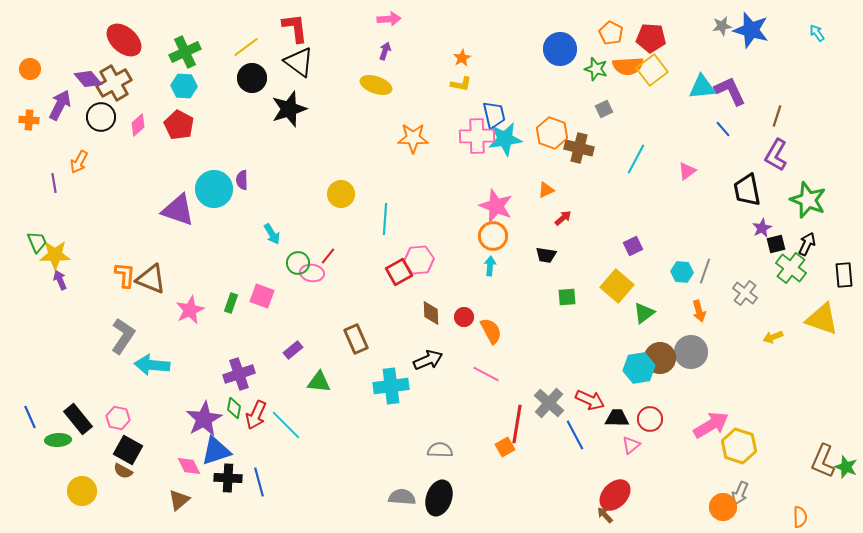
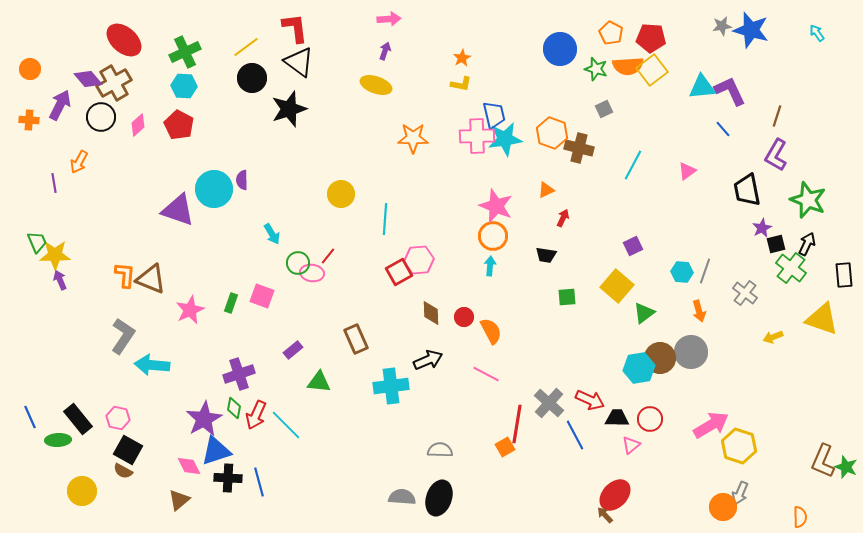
cyan line at (636, 159): moved 3 px left, 6 px down
red arrow at (563, 218): rotated 24 degrees counterclockwise
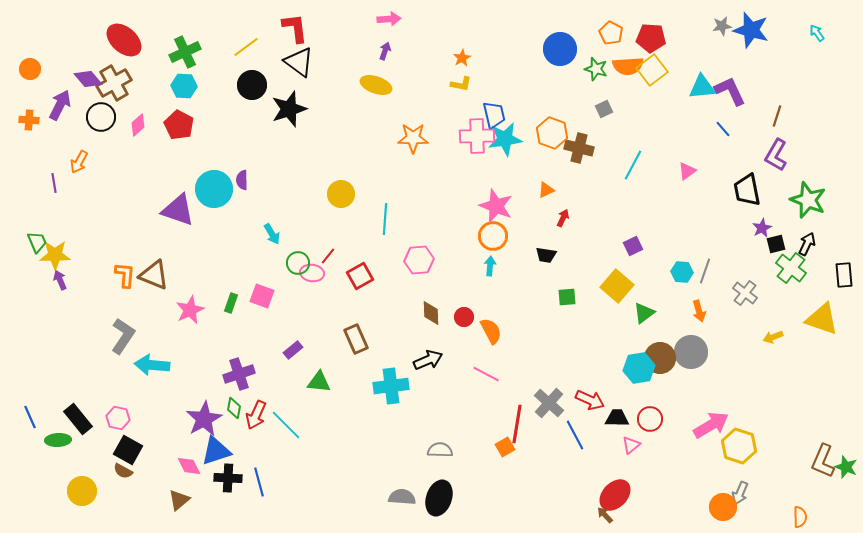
black circle at (252, 78): moved 7 px down
red square at (399, 272): moved 39 px left, 4 px down
brown triangle at (151, 279): moved 3 px right, 4 px up
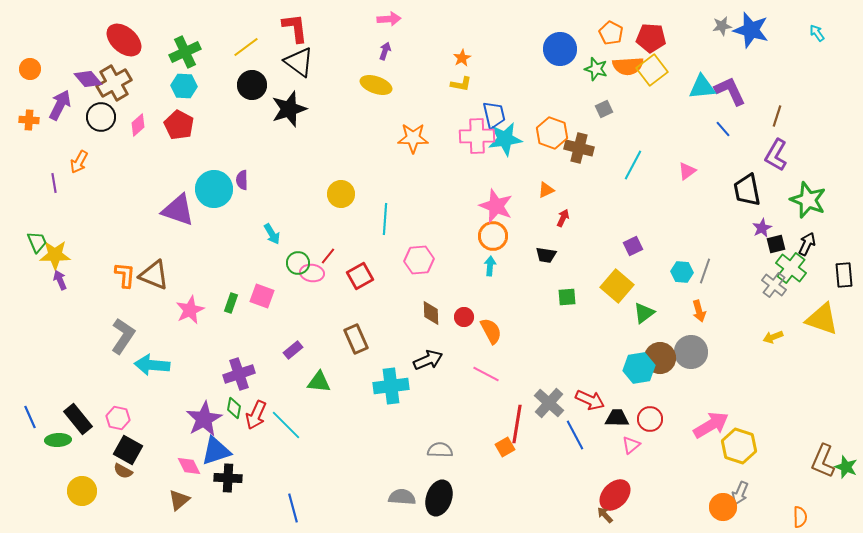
gray cross at (745, 293): moved 29 px right, 8 px up
blue line at (259, 482): moved 34 px right, 26 px down
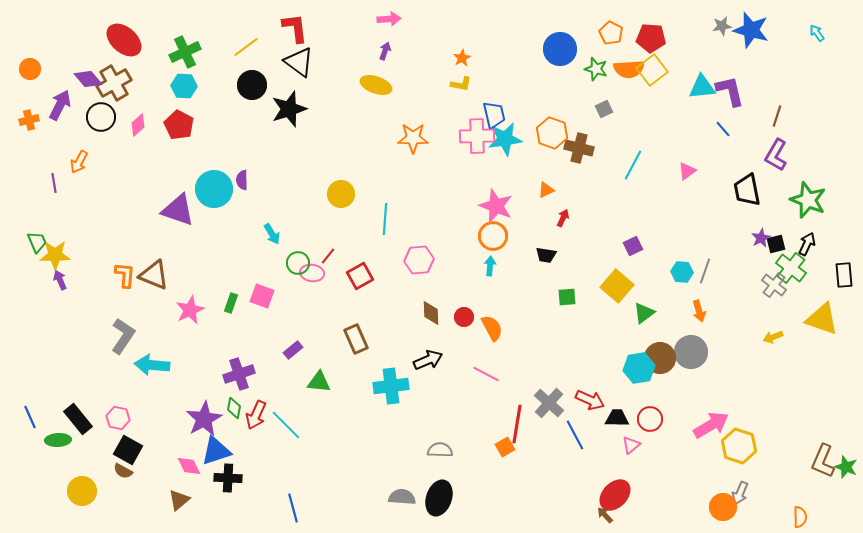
orange semicircle at (628, 66): moved 1 px right, 3 px down
purple L-shape at (730, 91): rotated 12 degrees clockwise
orange cross at (29, 120): rotated 18 degrees counterclockwise
purple star at (762, 228): moved 1 px left, 10 px down
orange semicircle at (491, 331): moved 1 px right, 3 px up
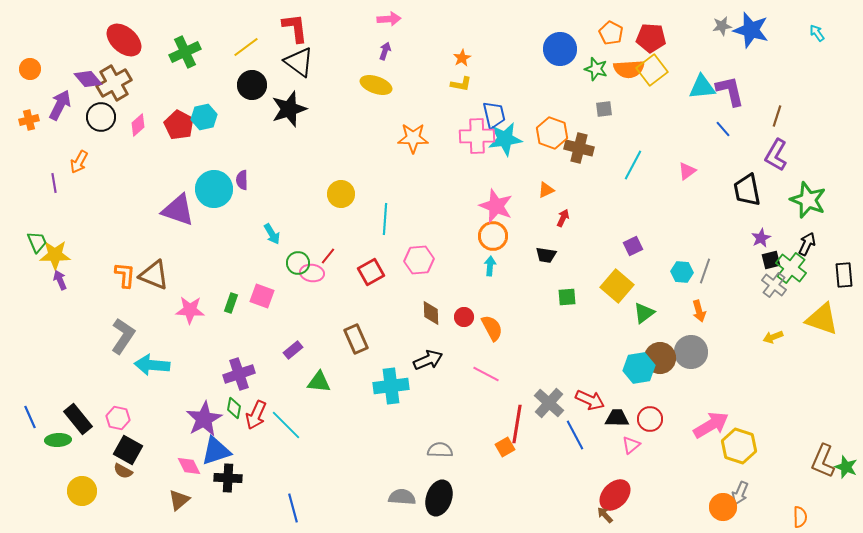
cyan hexagon at (184, 86): moved 20 px right, 31 px down; rotated 15 degrees counterclockwise
gray square at (604, 109): rotated 18 degrees clockwise
black square at (776, 244): moved 5 px left, 16 px down
red square at (360, 276): moved 11 px right, 4 px up
pink star at (190, 310): rotated 28 degrees clockwise
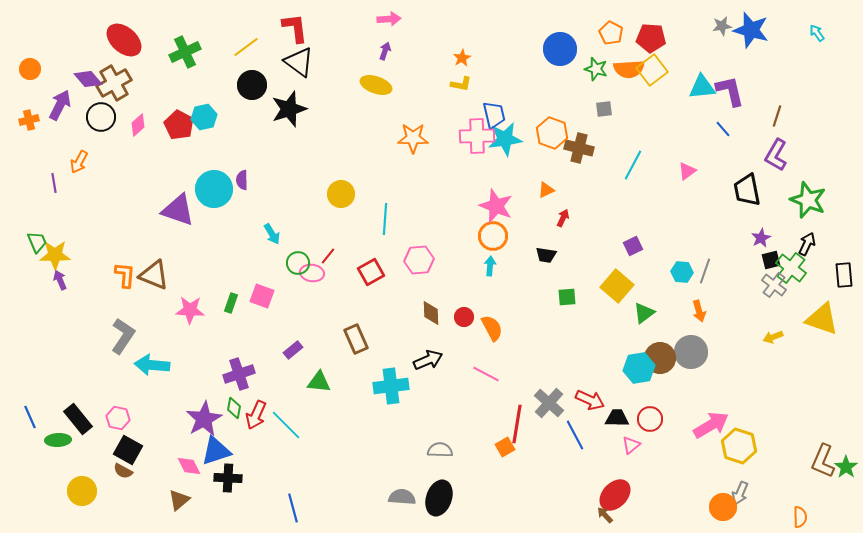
green star at (846, 467): rotated 15 degrees clockwise
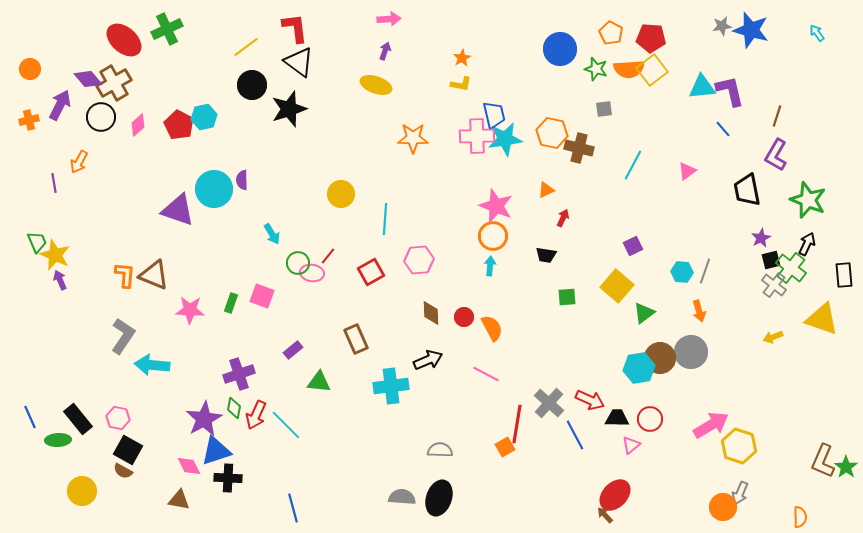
green cross at (185, 52): moved 18 px left, 23 px up
orange hexagon at (552, 133): rotated 8 degrees counterclockwise
yellow star at (55, 255): rotated 24 degrees clockwise
brown triangle at (179, 500): rotated 50 degrees clockwise
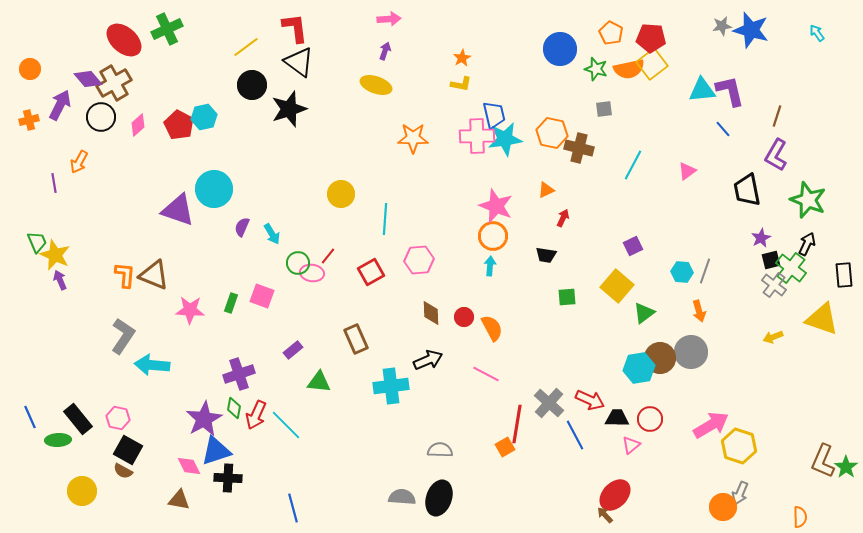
orange semicircle at (629, 69): rotated 8 degrees counterclockwise
yellow square at (652, 70): moved 6 px up
cyan triangle at (702, 87): moved 3 px down
purple semicircle at (242, 180): moved 47 px down; rotated 24 degrees clockwise
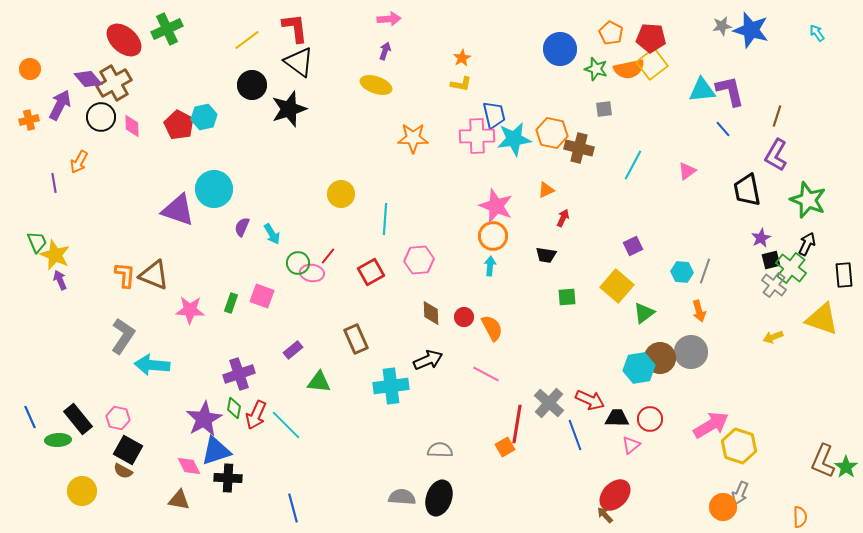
yellow line at (246, 47): moved 1 px right, 7 px up
pink diamond at (138, 125): moved 6 px left, 1 px down; rotated 50 degrees counterclockwise
cyan star at (505, 139): moved 9 px right
blue line at (575, 435): rotated 8 degrees clockwise
